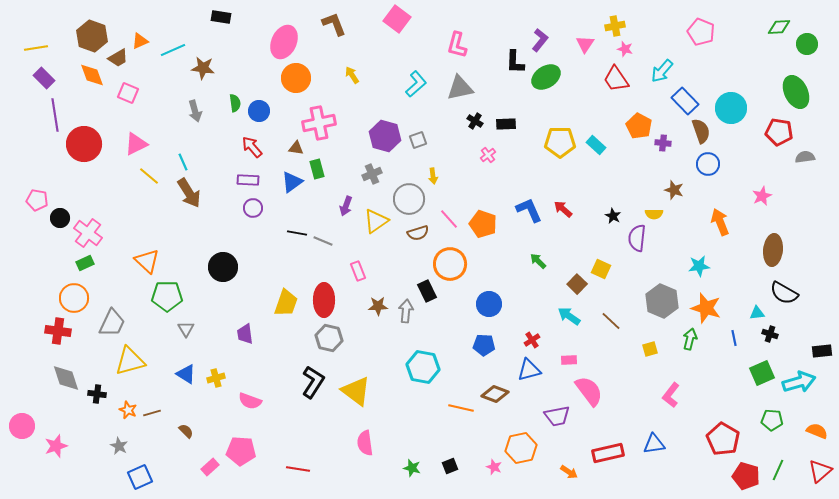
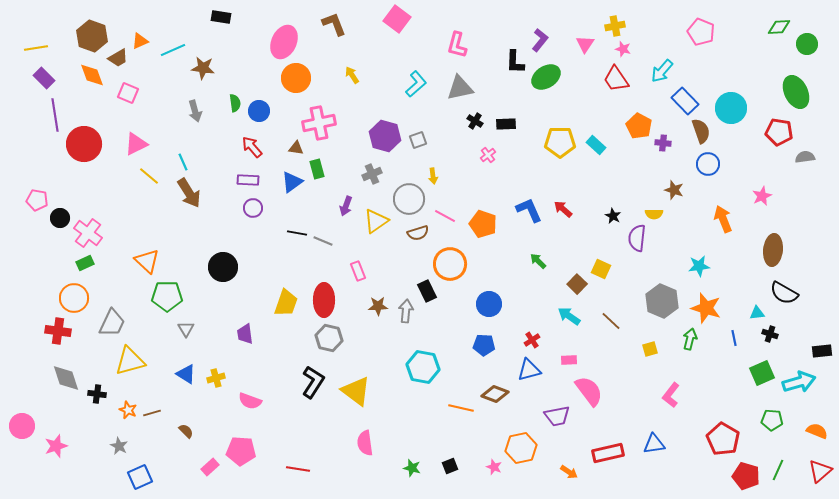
pink star at (625, 49): moved 2 px left
pink line at (449, 219): moved 4 px left, 3 px up; rotated 20 degrees counterclockwise
orange arrow at (720, 222): moved 3 px right, 3 px up
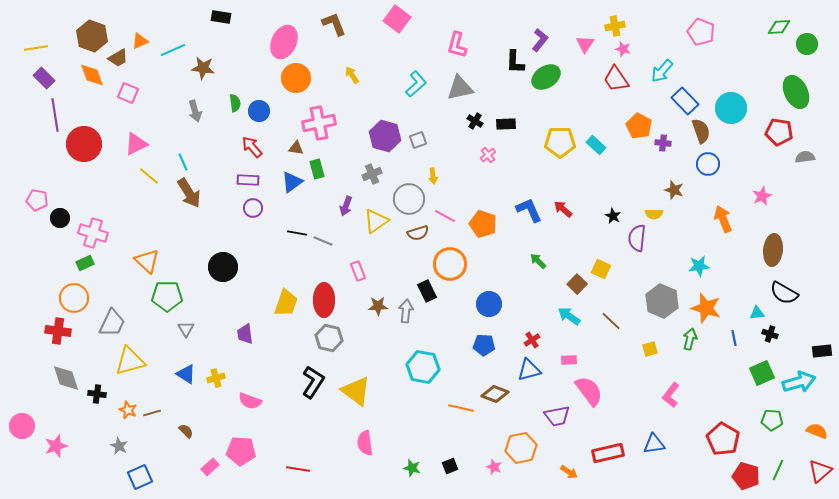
pink cross at (88, 233): moved 5 px right; rotated 20 degrees counterclockwise
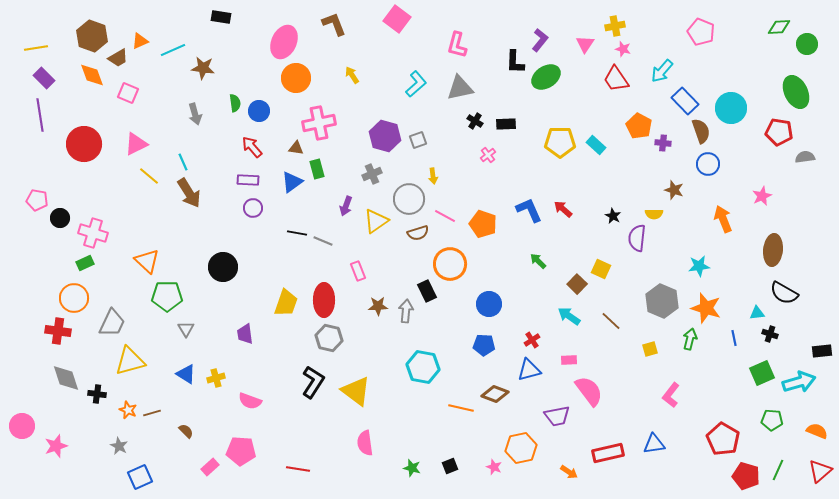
gray arrow at (195, 111): moved 3 px down
purple line at (55, 115): moved 15 px left
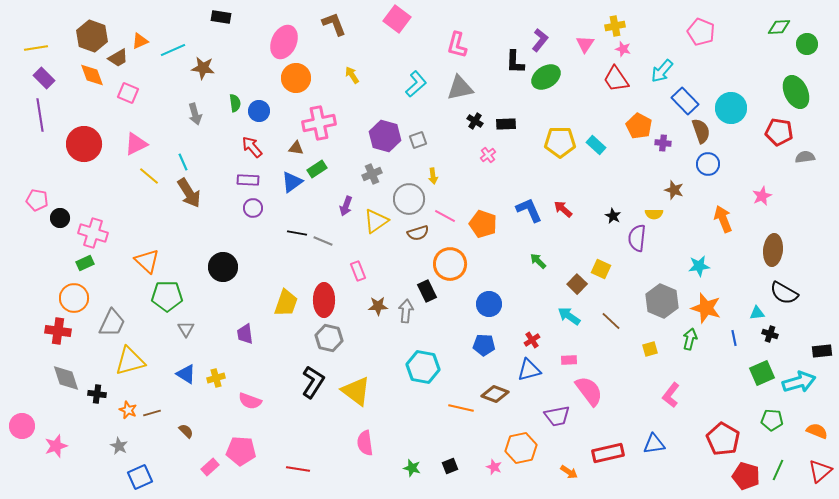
green rectangle at (317, 169): rotated 72 degrees clockwise
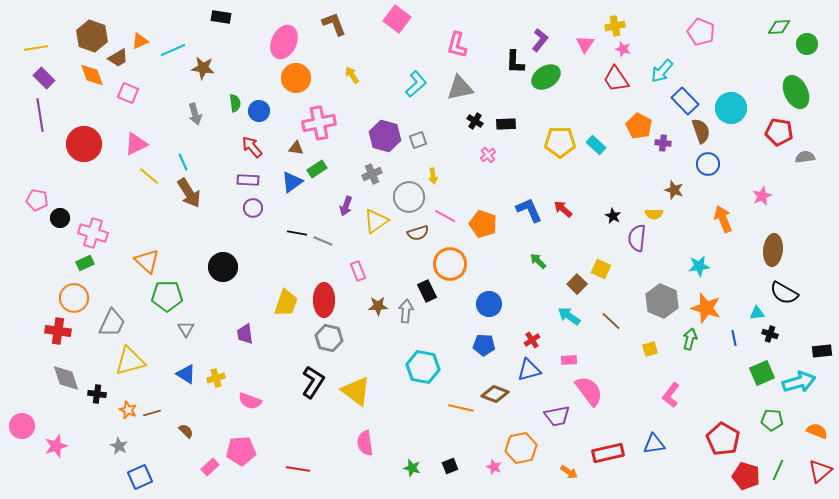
gray circle at (409, 199): moved 2 px up
pink pentagon at (241, 451): rotated 8 degrees counterclockwise
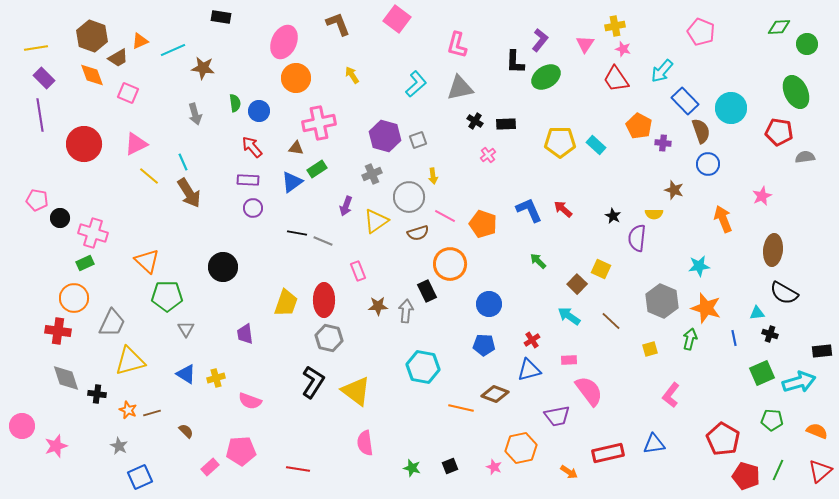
brown L-shape at (334, 24): moved 4 px right
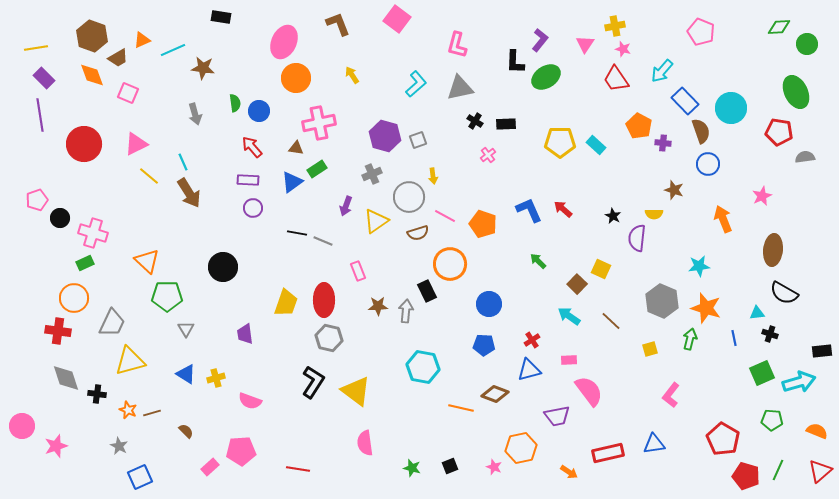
orange triangle at (140, 41): moved 2 px right, 1 px up
pink pentagon at (37, 200): rotated 30 degrees counterclockwise
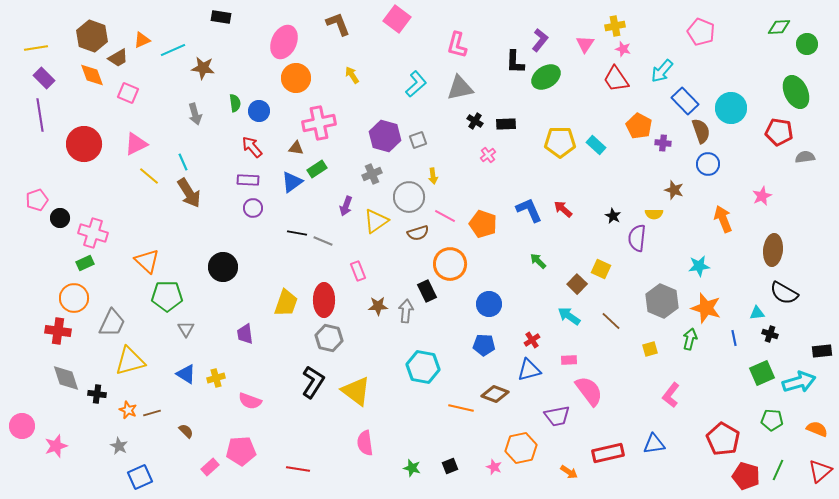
orange semicircle at (817, 431): moved 2 px up
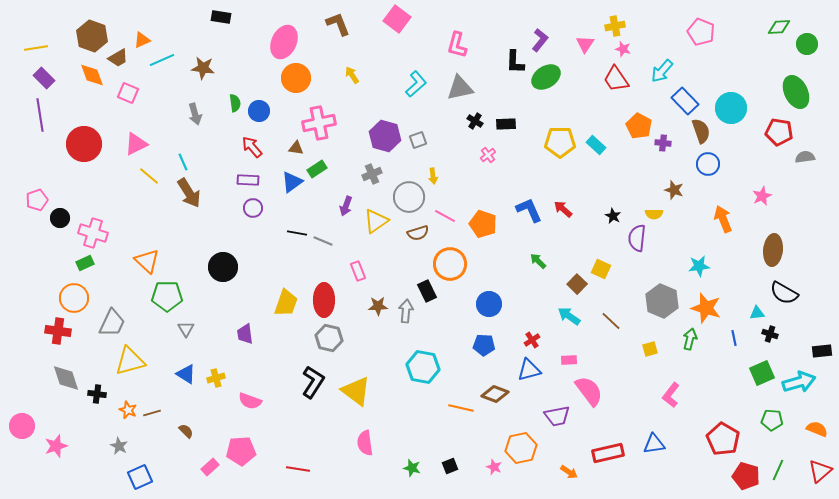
cyan line at (173, 50): moved 11 px left, 10 px down
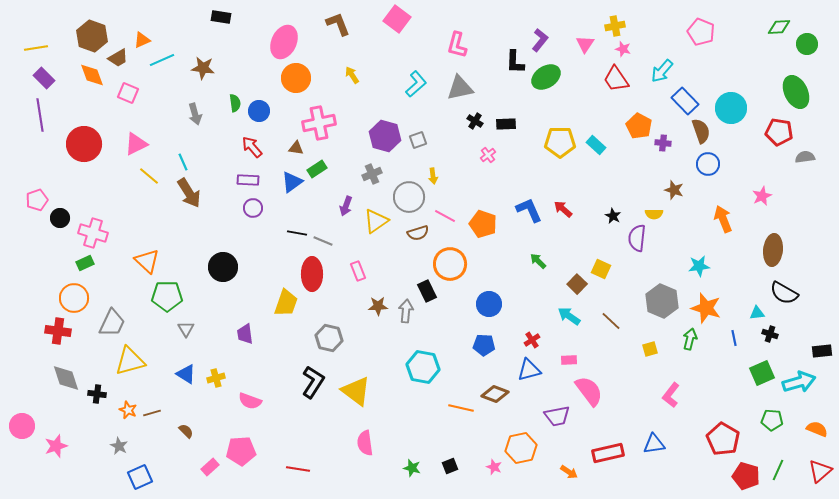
red ellipse at (324, 300): moved 12 px left, 26 px up
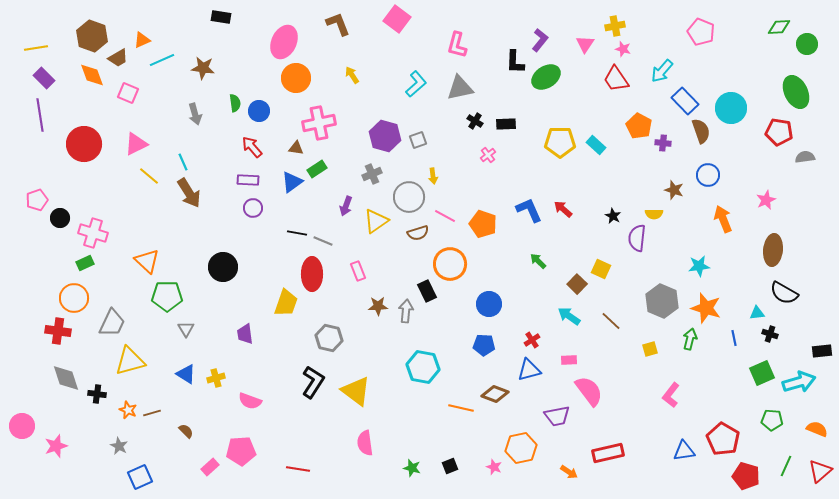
blue circle at (708, 164): moved 11 px down
pink star at (762, 196): moved 4 px right, 4 px down
blue triangle at (654, 444): moved 30 px right, 7 px down
green line at (778, 470): moved 8 px right, 4 px up
